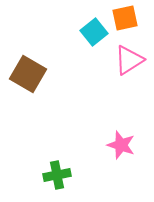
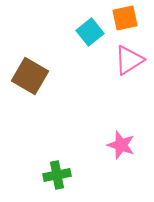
cyan square: moved 4 px left
brown square: moved 2 px right, 2 px down
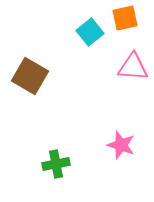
pink triangle: moved 4 px right, 7 px down; rotated 36 degrees clockwise
green cross: moved 1 px left, 11 px up
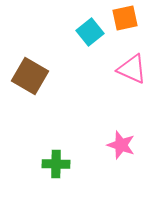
pink triangle: moved 1 px left, 2 px down; rotated 20 degrees clockwise
green cross: rotated 12 degrees clockwise
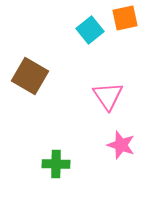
cyan square: moved 2 px up
pink triangle: moved 24 px left, 27 px down; rotated 32 degrees clockwise
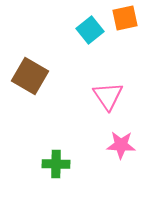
pink star: rotated 16 degrees counterclockwise
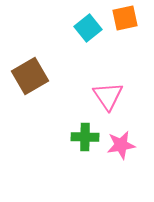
cyan square: moved 2 px left, 2 px up
brown square: rotated 30 degrees clockwise
pink star: rotated 12 degrees counterclockwise
green cross: moved 29 px right, 27 px up
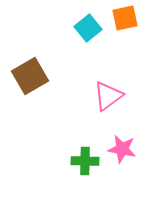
pink triangle: rotated 28 degrees clockwise
green cross: moved 24 px down
pink star: moved 1 px right, 4 px down; rotated 20 degrees clockwise
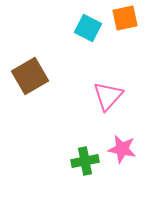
cyan square: rotated 24 degrees counterclockwise
pink triangle: rotated 12 degrees counterclockwise
green cross: rotated 12 degrees counterclockwise
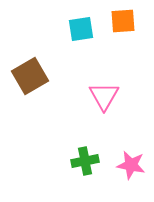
orange square: moved 2 px left, 3 px down; rotated 8 degrees clockwise
cyan square: moved 7 px left, 1 px down; rotated 36 degrees counterclockwise
pink triangle: moved 4 px left; rotated 12 degrees counterclockwise
pink star: moved 9 px right, 16 px down
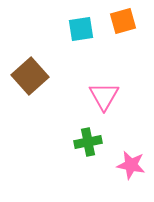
orange square: rotated 12 degrees counterclockwise
brown square: rotated 12 degrees counterclockwise
green cross: moved 3 px right, 19 px up
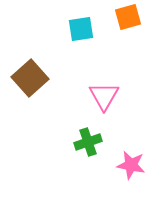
orange square: moved 5 px right, 4 px up
brown square: moved 2 px down
green cross: rotated 8 degrees counterclockwise
